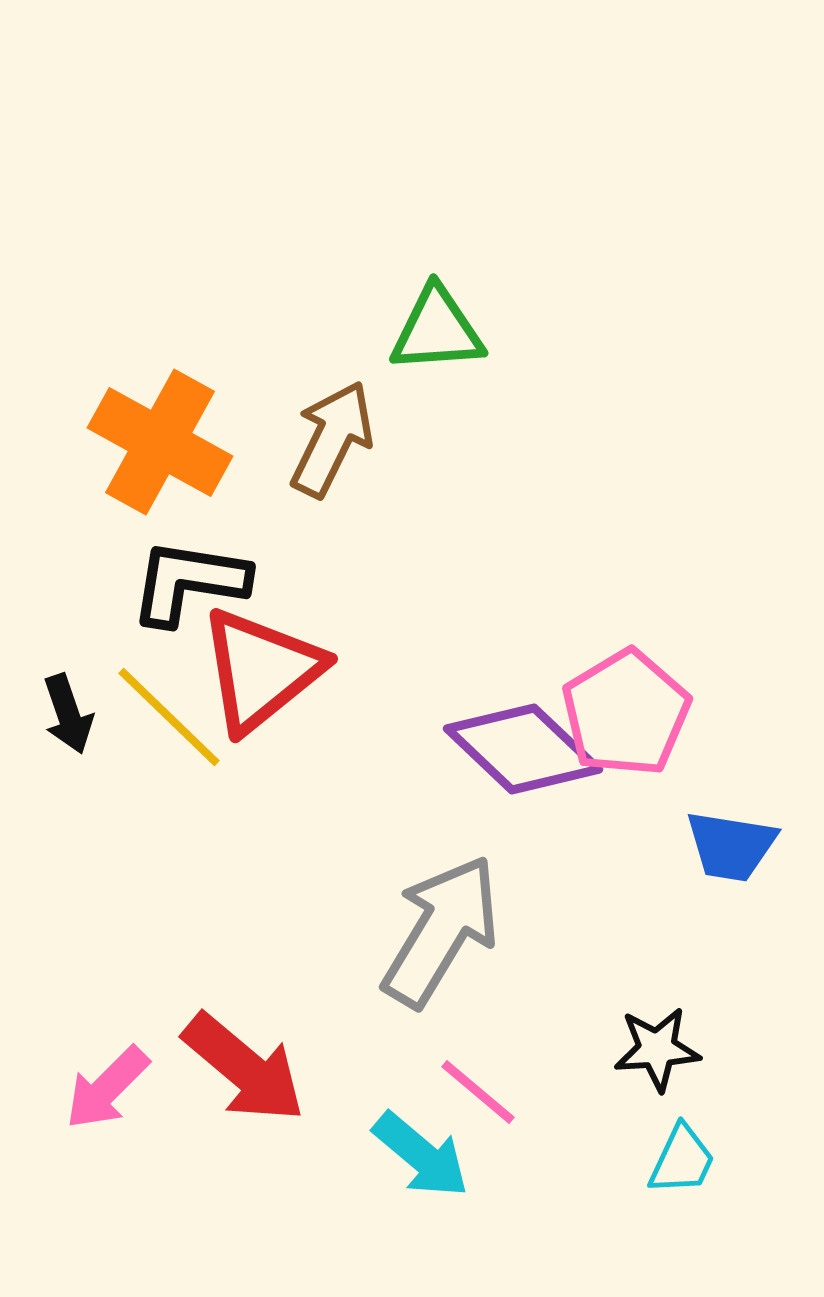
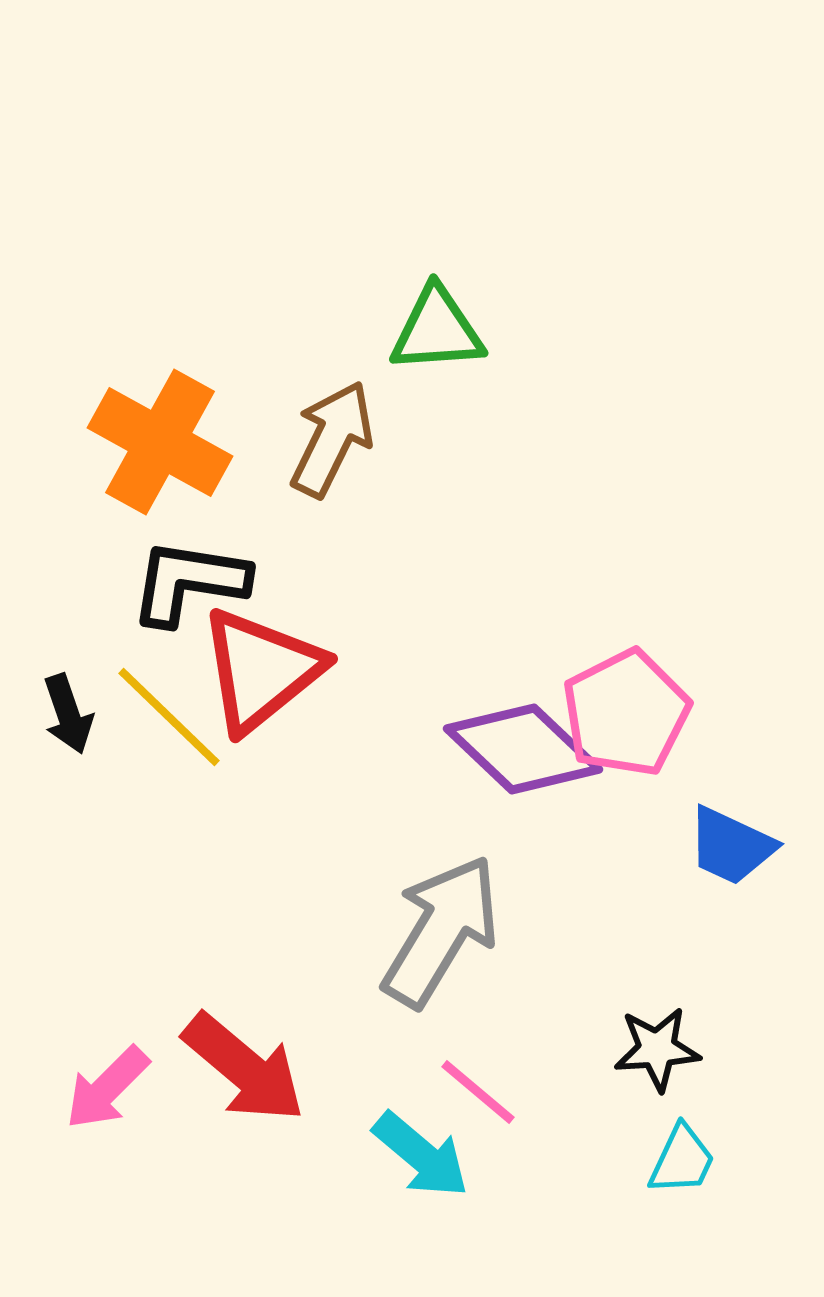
pink pentagon: rotated 4 degrees clockwise
blue trapezoid: rotated 16 degrees clockwise
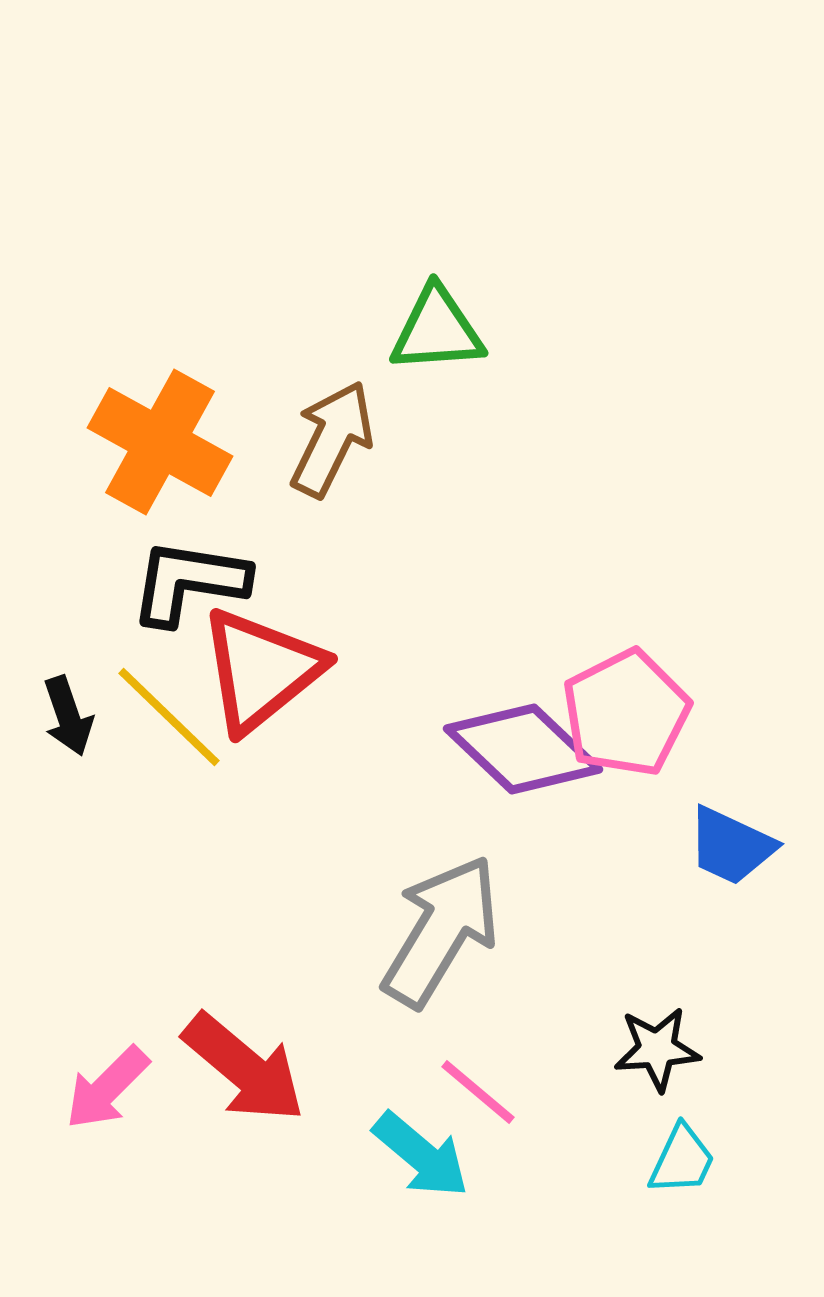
black arrow: moved 2 px down
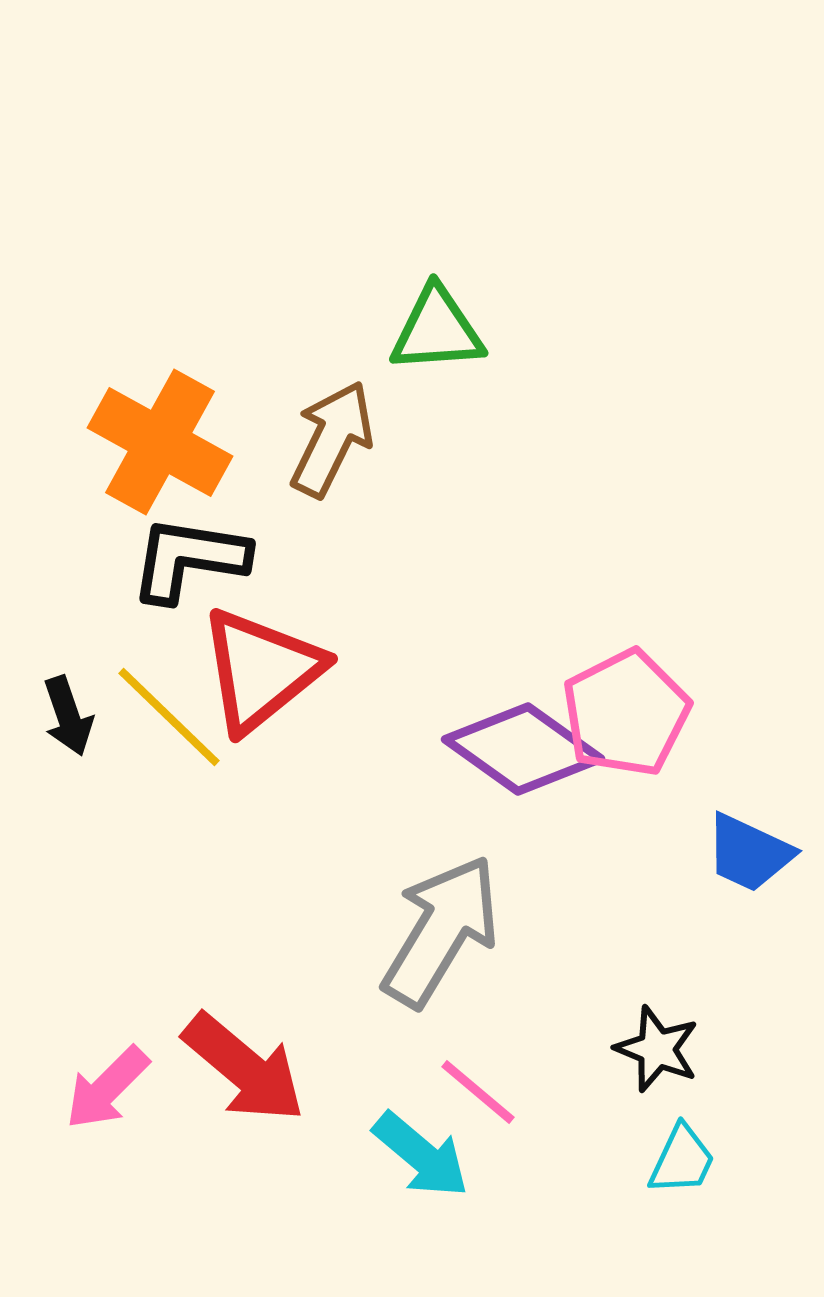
black L-shape: moved 23 px up
purple diamond: rotated 8 degrees counterclockwise
blue trapezoid: moved 18 px right, 7 px down
black star: rotated 26 degrees clockwise
